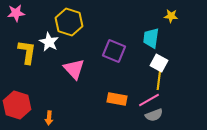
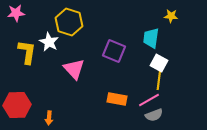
red hexagon: rotated 20 degrees counterclockwise
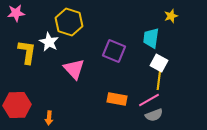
yellow star: rotated 24 degrees counterclockwise
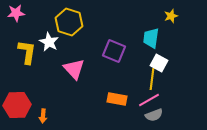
yellow line: moved 7 px left
orange arrow: moved 6 px left, 2 px up
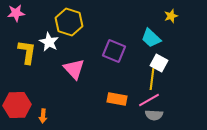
cyan trapezoid: rotated 55 degrees counterclockwise
gray semicircle: rotated 24 degrees clockwise
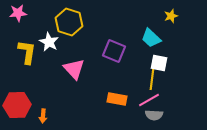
pink star: moved 2 px right
white square: rotated 18 degrees counterclockwise
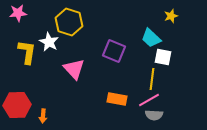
white square: moved 4 px right, 6 px up
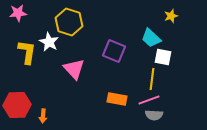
pink line: rotated 10 degrees clockwise
